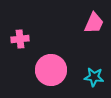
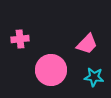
pink trapezoid: moved 7 px left, 21 px down; rotated 20 degrees clockwise
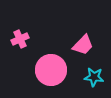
pink cross: rotated 18 degrees counterclockwise
pink trapezoid: moved 4 px left, 1 px down
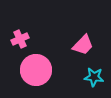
pink circle: moved 15 px left
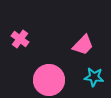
pink cross: rotated 30 degrees counterclockwise
pink circle: moved 13 px right, 10 px down
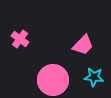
pink circle: moved 4 px right
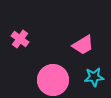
pink trapezoid: rotated 15 degrees clockwise
cyan star: rotated 12 degrees counterclockwise
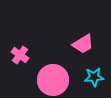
pink cross: moved 16 px down
pink trapezoid: moved 1 px up
